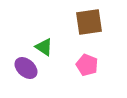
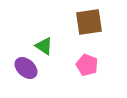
green triangle: moved 1 px up
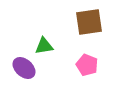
green triangle: rotated 42 degrees counterclockwise
purple ellipse: moved 2 px left
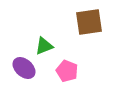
green triangle: rotated 12 degrees counterclockwise
pink pentagon: moved 20 px left, 6 px down
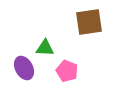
green triangle: moved 1 px right, 2 px down; rotated 24 degrees clockwise
purple ellipse: rotated 20 degrees clockwise
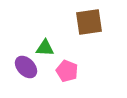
purple ellipse: moved 2 px right, 1 px up; rotated 15 degrees counterclockwise
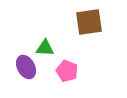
purple ellipse: rotated 15 degrees clockwise
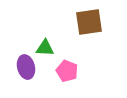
purple ellipse: rotated 15 degrees clockwise
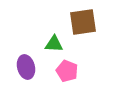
brown square: moved 6 px left
green triangle: moved 9 px right, 4 px up
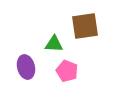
brown square: moved 2 px right, 4 px down
